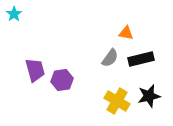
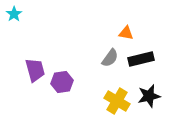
purple hexagon: moved 2 px down
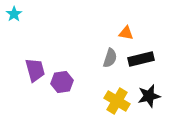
gray semicircle: rotated 18 degrees counterclockwise
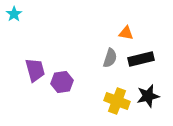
black star: moved 1 px left
yellow cross: rotated 10 degrees counterclockwise
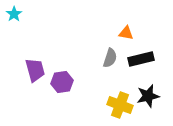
yellow cross: moved 3 px right, 4 px down
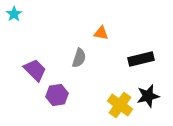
orange triangle: moved 25 px left
gray semicircle: moved 31 px left
purple trapezoid: rotated 30 degrees counterclockwise
purple hexagon: moved 5 px left, 13 px down
yellow cross: rotated 15 degrees clockwise
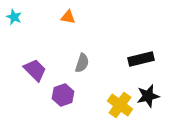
cyan star: moved 3 px down; rotated 14 degrees counterclockwise
orange triangle: moved 33 px left, 16 px up
gray semicircle: moved 3 px right, 5 px down
purple hexagon: moved 6 px right; rotated 10 degrees counterclockwise
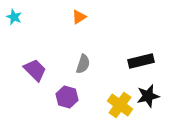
orange triangle: moved 11 px right; rotated 42 degrees counterclockwise
black rectangle: moved 2 px down
gray semicircle: moved 1 px right, 1 px down
purple hexagon: moved 4 px right, 2 px down; rotated 25 degrees counterclockwise
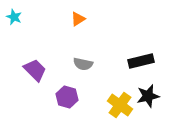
orange triangle: moved 1 px left, 2 px down
gray semicircle: rotated 84 degrees clockwise
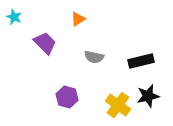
gray semicircle: moved 11 px right, 7 px up
purple trapezoid: moved 10 px right, 27 px up
yellow cross: moved 2 px left
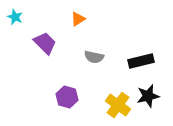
cyan star: moved 1 px right
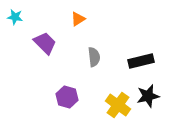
cyan star: rotated 14 degrees counterclockwise
gray semicircle: rotated 108 degrees counterclockwise
